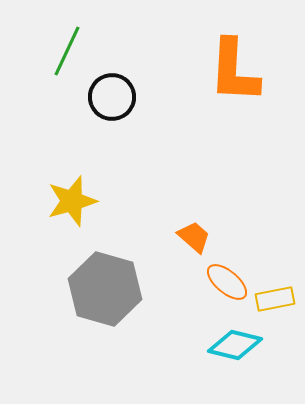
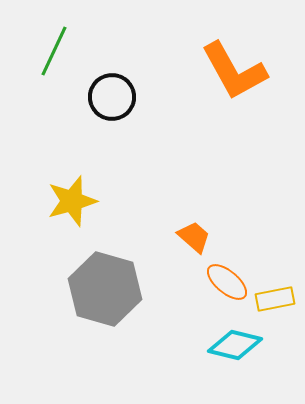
green line: moved 13 px left
orange L-shape: rotated 32 degrees counterclockwise
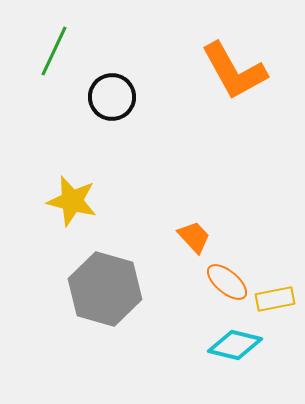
yellow star: rotated 30 degrees clockwise
orange trapezoid: rotated 6 degrees clockwise
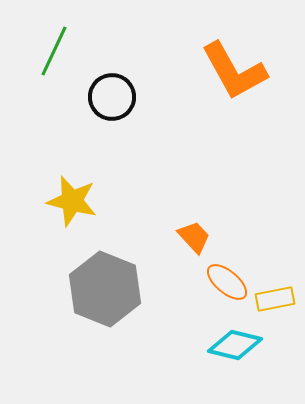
gray hexagon: rotated 6 degrees clockwise
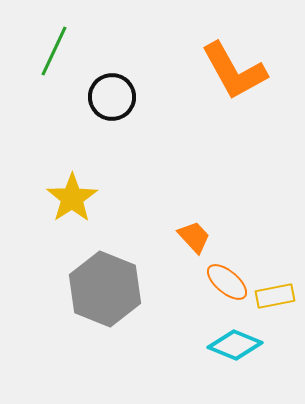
yellow star: moved 3 px up; rotated 24 degrees clockwise
yellow rectangle: moved 3 px up
cyan diamond: rotated 8 degrees clockwise
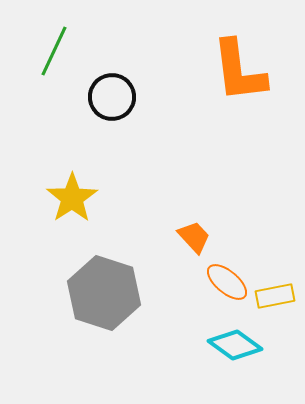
orange L-shape: moved 5 px right; rotated 22 degrees clockwise
gray hexagon: moved 1 px left, 4 px down; rotated 4 degrees counterclockwise
cyan diamond: rotated 14 degrees clockwise
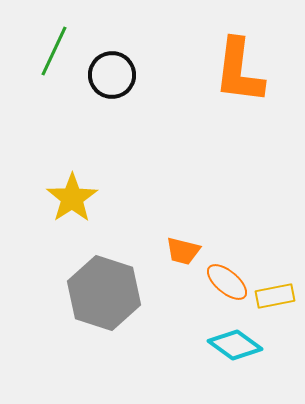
orange L-shape: rotated 14 degrees clockwise
black circle: moved 22 px up
orange trapezoid: moved 11 px left, 14 px down; rotated 147 degrees clockwise
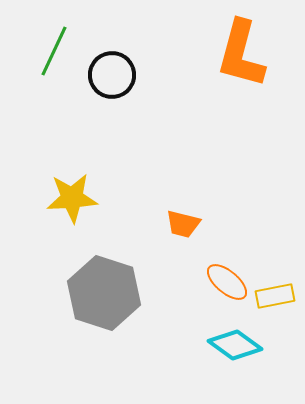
orange L-shape: moved 2 px right, 17 px up; rotated 8 degrees clockwise
yellow star: rotated 30 degrees clockwise
orange trapezoid: moved 27 px up
